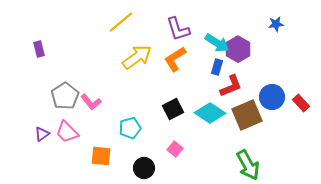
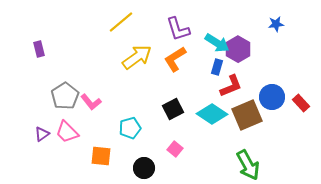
cyan diamond: moved 2 px right, 1 px down
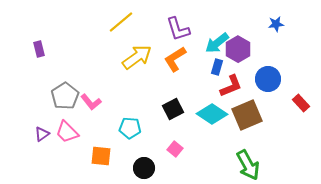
cyan arrow: rotated 110 degrees clockwise
blue circle: moved 4 px left, 18 px up
cyan pentagon: rotated 20 degrees clockwise
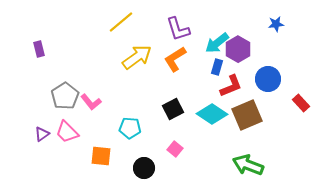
green arrow: rotated 140 degrees clockwise
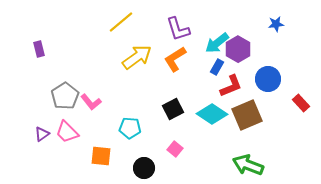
blue rectangle: rotated 14 degrees clockwise
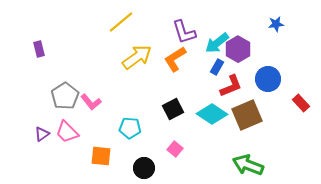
purple L-shape: moved 6 px right, 3 px down
